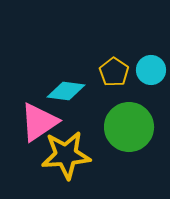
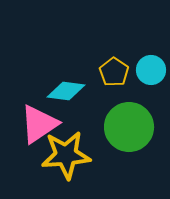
pink triangle: moved 2 px down
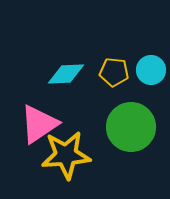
yellow pentagon: rotated 28 degrees counterclockwise
cyan diamond: moved 17 px up; rotated 9 degrees counterclockwise
green circle: moved 2 px right
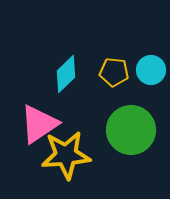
cyan diamond: rotated 42 degrees counterclockwise
green circle: moved 3 px down
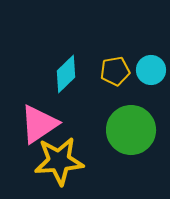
yellow pentagon: moved 1 px right, 1 px up; rotated 16 degrees counterclockwise
yellow star: moved 7 px left, 6 px down
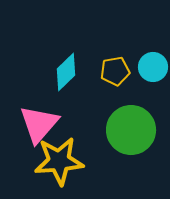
cyan circle: moved 2 px right, 3 px up
cyan diamond: moved 2 px up
pink triangle: rotated 15 degrees counterclockwise
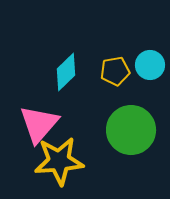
cyan circle: moved 3 px left, 2 px up
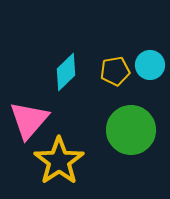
pink triangle: moved 10 px left, 4 px up
yellow star: rotated 30 degrees counterclockwise
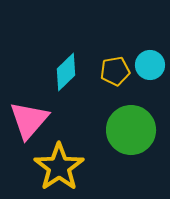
yellow star: moved 6 px down
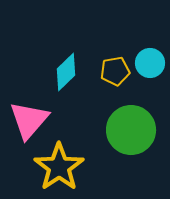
cyan circle: moved 2 px up
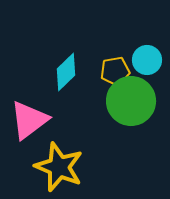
cyan circle: moved 3 px left, 3 px up
pink triangle: rotated 12 degrees clockwise
green circle: moved 29 px up
yellow star: rotated 15 degrees counterclockwise
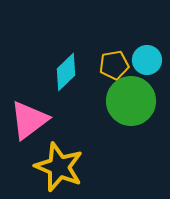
yellow pentagon: moved 1 px left, 6 px up
